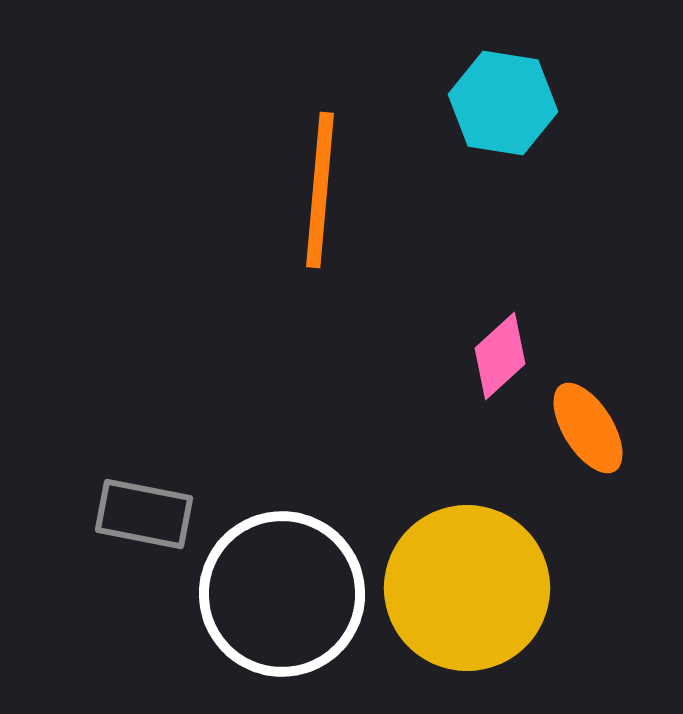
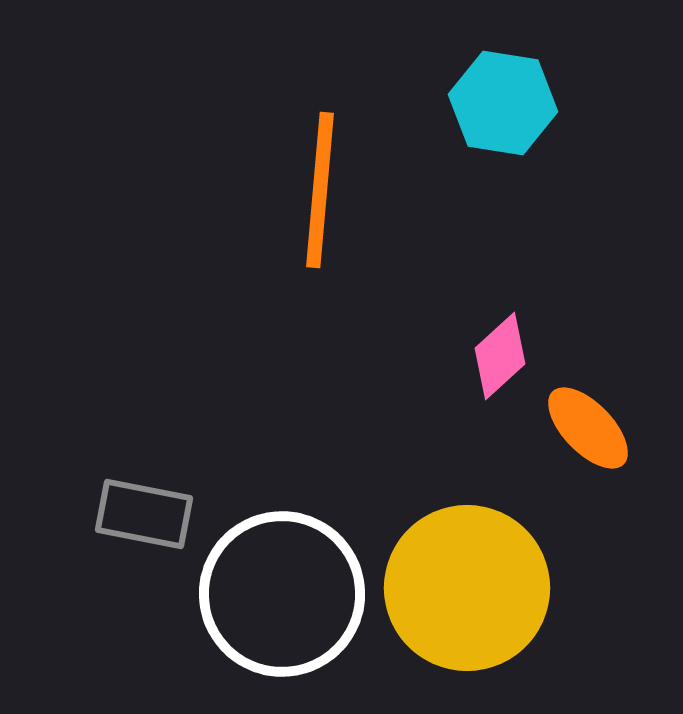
orange ellipse: rotated 12 degrees counterclockwise
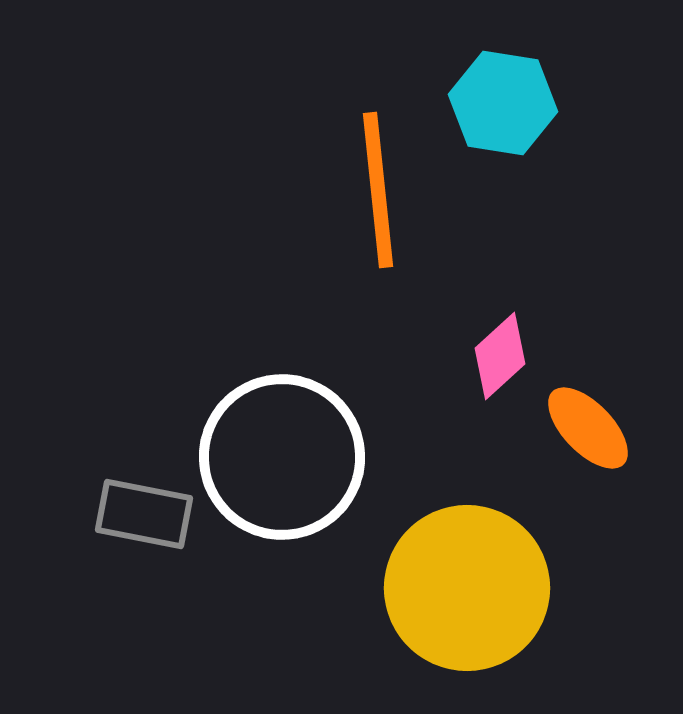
orange line: moved 58 px right; rotated 11 degrees counterclockwise
white circle: moved 137 px up
